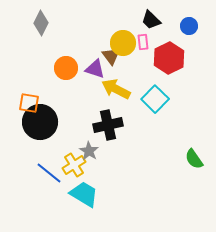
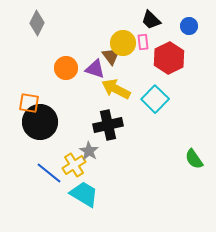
gray diamond: moved 4 px left
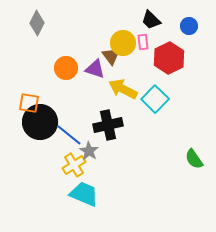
yellow arrow: moved 7 px right
blue line: moved 20 px right, 38 px up
cyan trapezoid: rotated 8 degrees counterclockwise
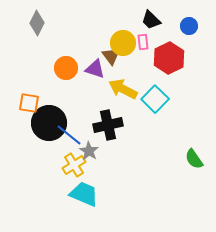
black circle: moved 9 px right, 1 px down
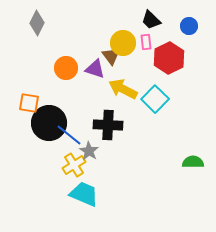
pink rectangle: moved 3 px right
black cross: rotated 16 degrees clockwise
green semicircle: moved 1 px left, 3 px down; rotated 125 degrees clockwise
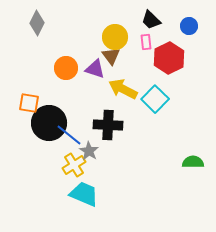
yellow circle: moved 8 px left, 6 px up
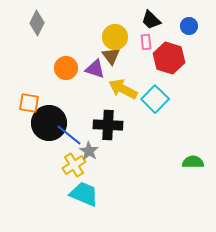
red hexagon: rotated 16 degrees counterclockwise
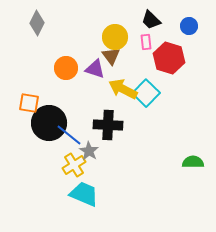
cyan square: moved 9 px left, 6 px up
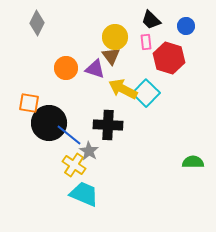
blue circle: moved 3 px left
yellow cross: rotated 25 degrees counterclockwise
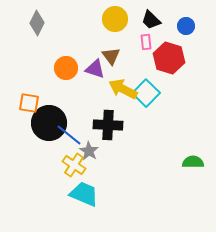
yellow circle: moved 18 px up
